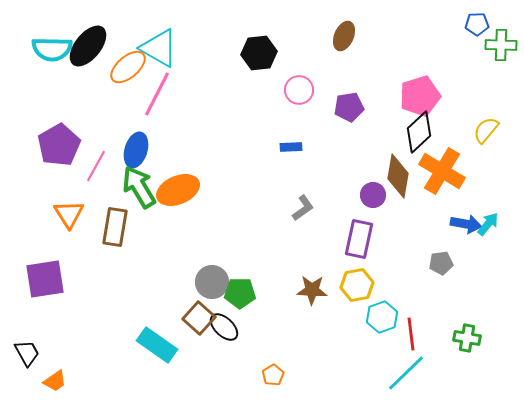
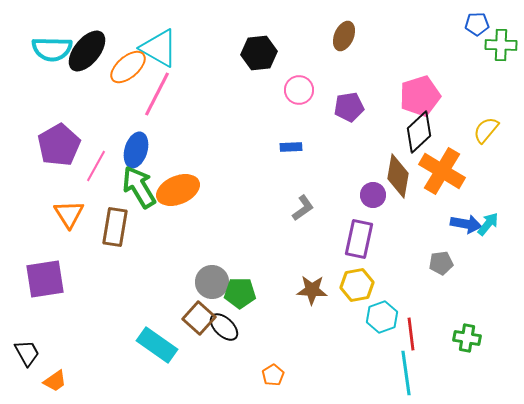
black ellipse at (88, 46): moved 1 px left, 5 px down
cyan line at (406, 373): rotated 54 degrees counterclockwise
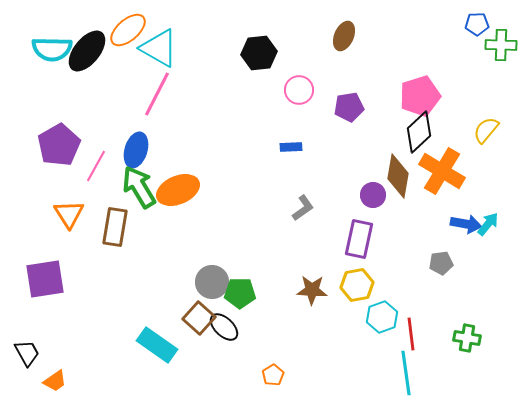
orange ellipse at (128, 67): moved 37 px up
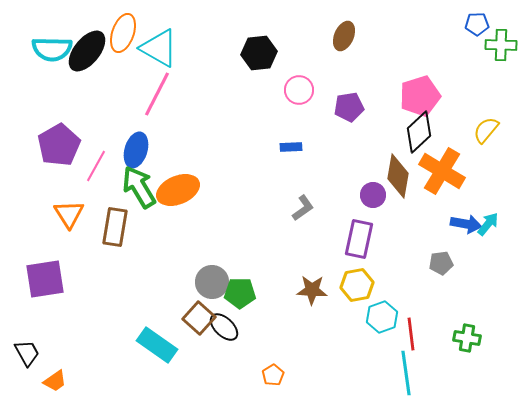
orange ellipse at (128, 30): moved 5 px left, 3 px down; rotated 30 degrees counterclockwise
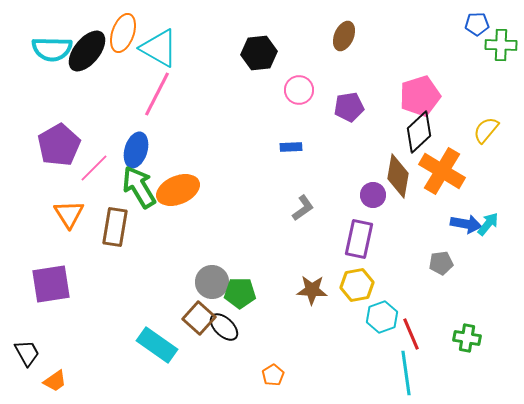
pink line at (96, 166): moved 2 px left, 2 px down; rotated 16 degrees clockwise
purple square at (45, 279): moved 6 px right, 5 px down
red line at (411, 334): rotated 16 degrees counterclockwise
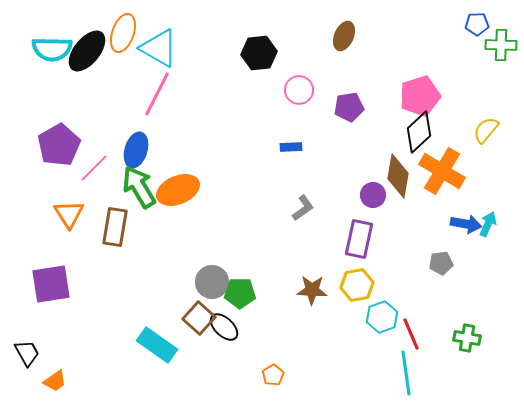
cyan arrow at (488, 224): rotated 15 degrees counterclockwise
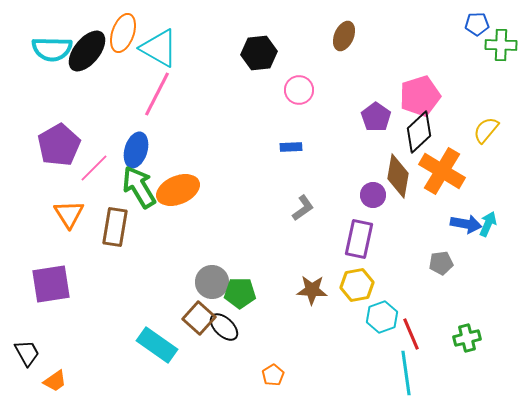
purple pentagon at (349, 107): moved 27 px right, 10 px down; rotated 28 degrees counterclockwise
green cross at (467, 338): rotated 24 degrees counterclockwise
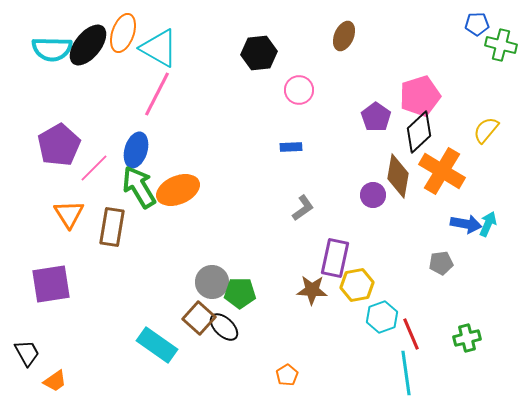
green cross at (501, 45): rotated 12 degrees clockwise
black ellipse at (87, 51): moved 1 px right, 6 px up
brown rectangle at (115, 227): moved 3 px left
purple rectangle at (359, 239): moved 24 px left, 19 px down
orange pentagon at (273, 375): moved 14 px right
